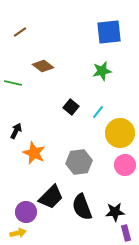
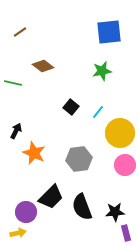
gray hexagon: moved 3 px up
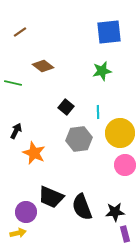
black square: moved 5 px left
cyan line: rotated 40 degrees counterclockwise
gray hexagon: moved 20 px up
black trapezoid: rotated 68 degrees clockwise
purple rectangle: moved 1 px left, 1 px down
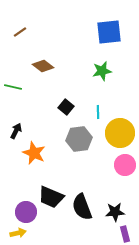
green line: moved 4 px down
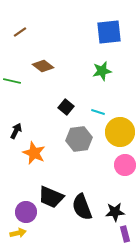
green line: moved 1 px left, 6 px up
cyan line: rotated 72 degrees counterclockwise
yellow circle: moved 1 px up
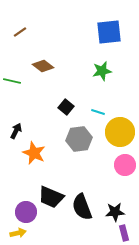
purple rectangle: moved 1 px left, 1 px up
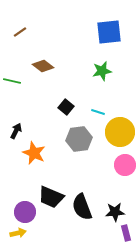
purple circle: moved 1 px left
purple rectangle: moved 2 px right
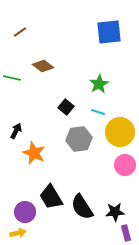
green star: moved 3 px left, 13 px down; rotated 18 degrees counterclockwise
green line: moved 3 px up
black trapezoid: rotated 36 degrees clockwise
black semicircle: rotated 12 degrees counterclockwise
